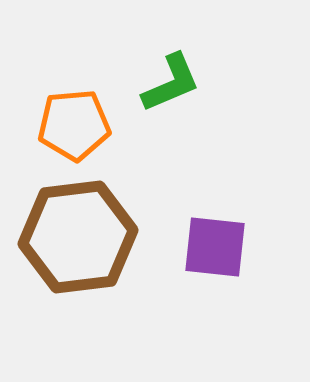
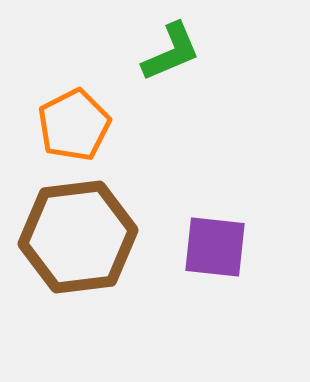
green L-shape: moved 31 px up
orange pentagon: rotated 22 degrees counterclockwise
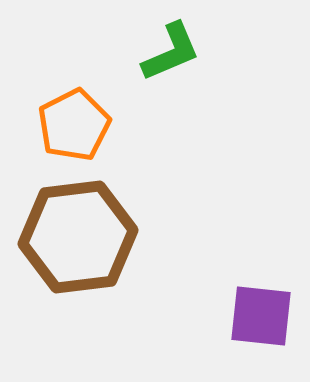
purple square: moved 46 px right, 69 px down
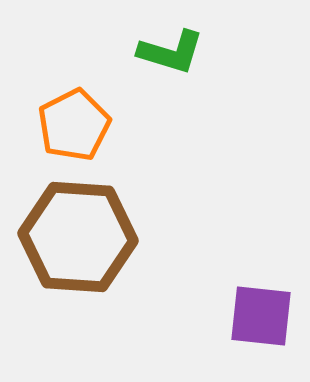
green L-shape: rotated 40 degrees clockwise
brown hexagon: rotated 11 degrees clockwise
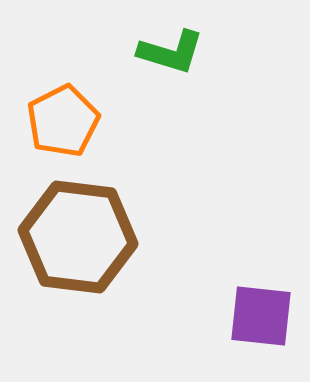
orange pentagon: moved 11 px left, 4 px up
brown hexagon: rotated 3 degrees clockwise
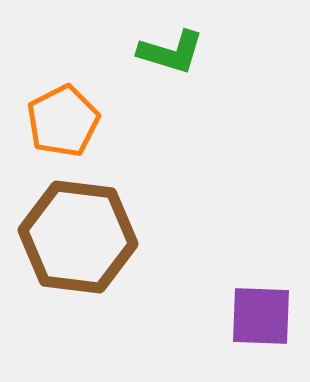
purple square: rotated 4 degrees counterclockwise
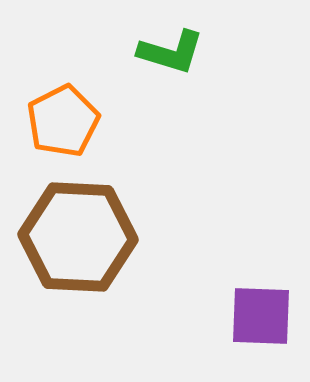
brown hexagon: rotated 4 degrees counterclockwise
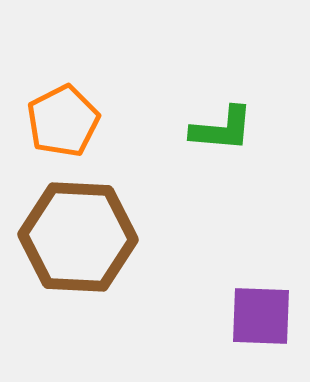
green L-shape: moved 51 px right, 77 px down; rotated 12 degrees counterclockwise
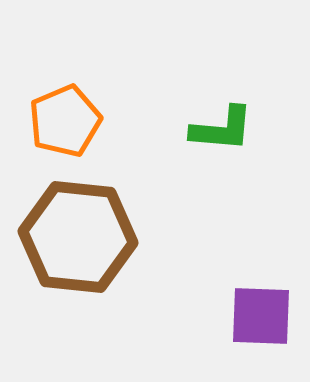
orange pentagon: moved 2 px right; rotated 4 degrees clockwise
brown hexagon: rotated 3 degrees clockwise
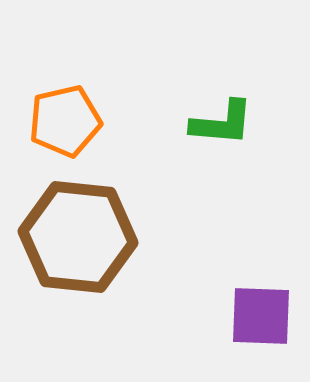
orange pentagon: rotated 10 degrees clockwise
green L-shape: moved 6 px up
